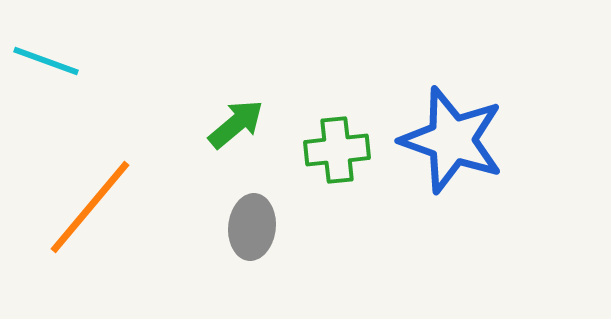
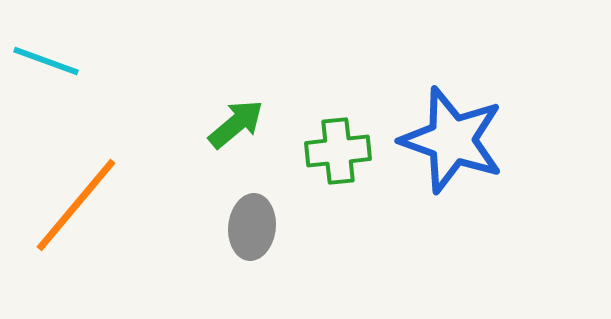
green cross: moved 1 px right, 1 px down
orange line: moved 14 px left, 2 px up
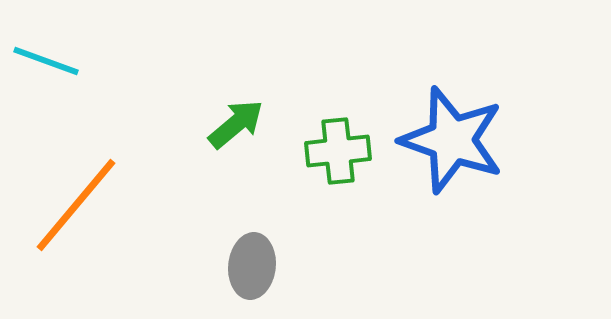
gray ellipse: moved 39 px down
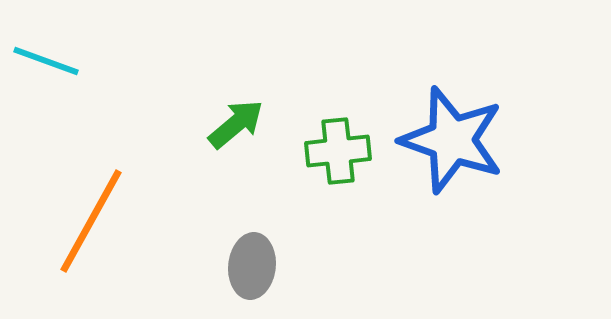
orange line: moved 15 px right, 16 px down; rotated 11 degrees counterclockwise
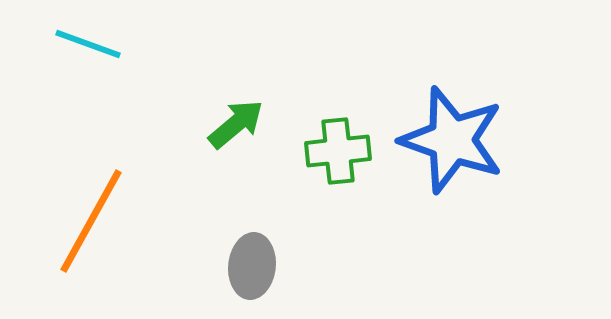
cyan line: moved 42 px right, 17 px up
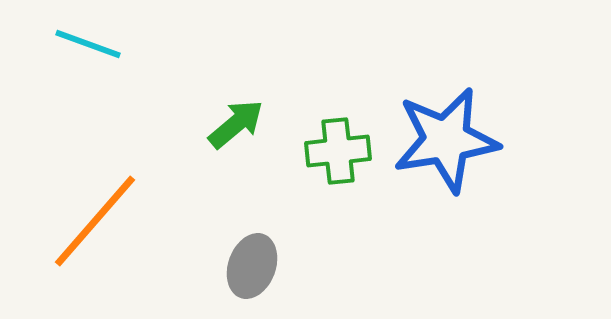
blue star: moved 6 px left; rotated 28 degrees counterclockwise
orange line: moved 4 px right; rotated 12 degrees clockwise
gray ellipse: rotated 14 degrees clockwise
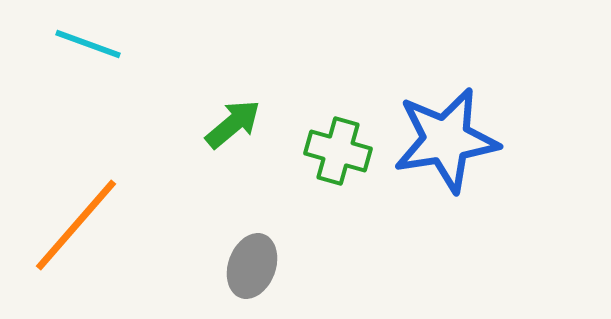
green arrow: moved 3 px left
green cross: rotated 22 degrees clockwise
orange line: moved 19 px left, 4 px down
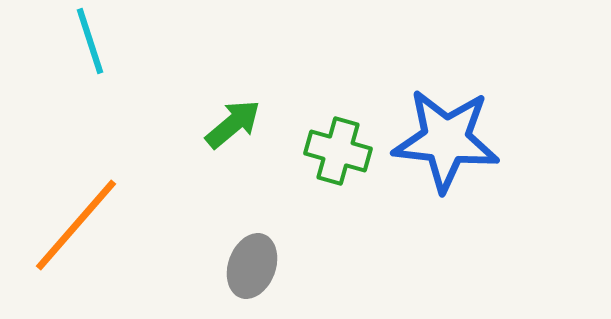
cyan line: moved 2 px right, 3 px up; rotated 52 degrees clockwise
blue star: rotated 15 degrees clockwise
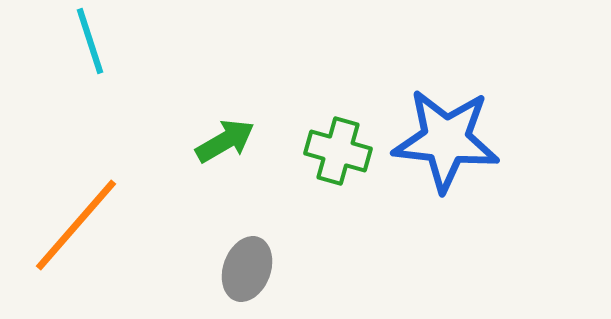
green arrow: moved 8 px left, 17 px down; rotated 10 degrees clockwise
gray ellipse: moved 5 px left, 3 px down
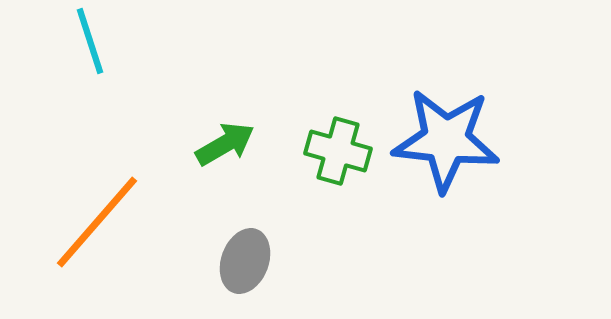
green arrow: moved 3 px down
orange line: moved 21 px right, 3 px up
gray ellipse: moved 2 px left, 8 px up
